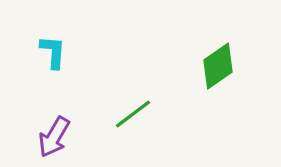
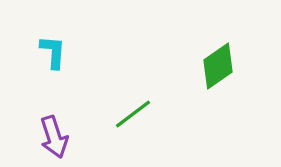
purple arrow: rotated 48 degrees counterclockwise
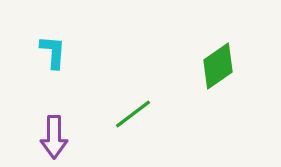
purple arrow: rotated 18 degrees clockwise
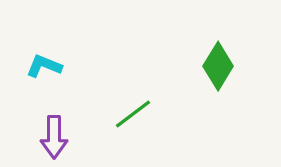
cyan L-shape: moved 9 px left, 14 px down; rotated 72 degrees counterclockwise
green diamond: rotated 24 degrees counterclockwise
